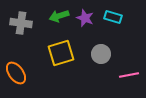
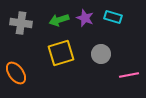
green arrow: moved 4 px down
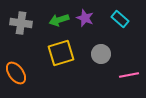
cyan rectangle: moved 7 px right, 2 px down; rotated 24 degrees clockwise
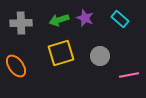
gray cross: rotated 10 degrees counterclockwise
gray circle: moved 1 px left, 2 px down
orange ellipse: moved 7 px up
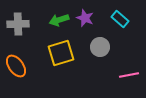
gray cross: moved 3 px left, 1 px down
gray circle: moved 9 px up
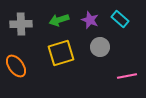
purple star: moved 5 px right, 2 px down
gray cross: moved 3 px right
pink line: moved 2 px left, 1 px down
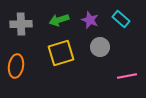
cyan rectangle: moved 1 px right
orange ellipse: rotated 45 degrees clockwise
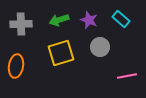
purple star: moved 1 px left
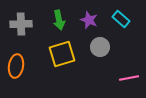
green arrow: rotated 84 degrees counterclockwise
yellow square: moved 1 px right, 1 px down
pink line: moved 2 px right, 2 px down
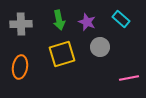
purple star: moved 2 px left, 2 px down
orange ellipse: moved 4 px right, 1 px down
